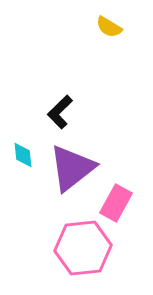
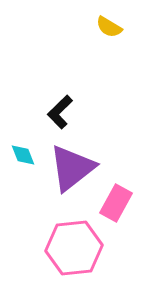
cyan diamond: rotated 16 degrees counterclockwise
pink hexagon: moved 9 px left
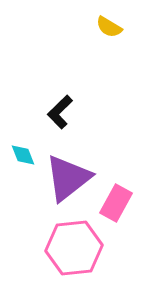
purple triangle: moved 4 px left, 10 px down
